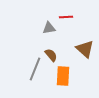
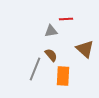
red line: moved 2 px down
gray triangle: moved 2 px right, 3 px down
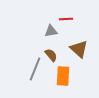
brown triangle: moved 6 px left
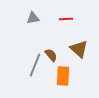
gray triangle: moved 18 px left, 13 px up
gray line: moved 4 px up
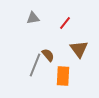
red line: moved 1 px left, 4 px down; rotated 48 degrees counterclockwise
brown triangle: rotated 12 degrees clockwise
brown semicircle: moved 3 px left
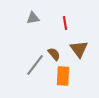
red line: rotated 48 degrees counterclockwise
brown semicircle: moved 6 px right, 1 px up
gray line: rotated 15 degrees clockwise
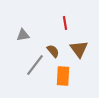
gray triangle: moved 10 px left, 17 px down
brown semicircle: moved 1 px left, 3 px up
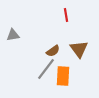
red line: moved 1 px right, 8 px up
gray triangle: moved 10 px left
brown semicircle: rotated 96 degrees clockwise
gray line: moved 11 px right, 4 px down
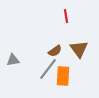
red line: moved 1 px down
gray triangle: moved 25 px down
brown semicircle: moved 2 px right
gray line: moved 2 px right
